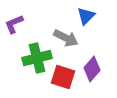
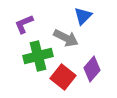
blue triangle: moved 3 px left
purple L-shape: moved 10 px right
green cross: moved 1 px right, 2 px up
red square: rotated 20 degrees clockwise
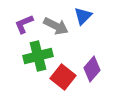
gray arrow: moved 10 px left, 12 px up
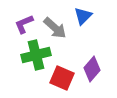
gray arrow: moved 1 px left, 2 px down; rotated 15 degrees clockwise
green cross: moved 2 px left, 1 px up
red square: moved 1 px left, 1 px down; rotated 15 degrees counterclockwise
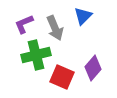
gray arrow: rotated 25 degrees clockwise
purple diamond: moved 1 px right, 1 px up
red square: moved 1 px up
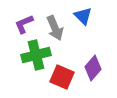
blue triangle: rotated 30 degrees counterclockwise
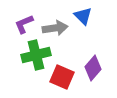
gray arrow: rotated 75 degrees counterclockwise
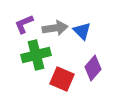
blue triangle: moved 1 px left, 15 px down
red square: moved 2 px down
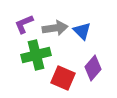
red square: moved 1 px right, 1 px up
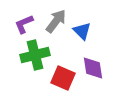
gray arrow: moved 1 px right, 7 px up; rotated 45 degrees counterclockwise
green cross: moved 1 px left
purple diamond: rotated 50 degrees counterclockwise
